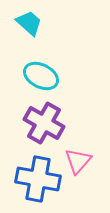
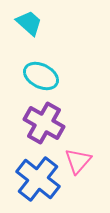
blue cross: rotated 27 degrees clockwise
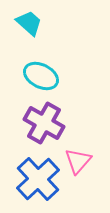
blue cross: rotated 9 degrees clockwise
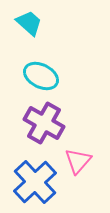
blue cross: moved 3 px left, 3 px down
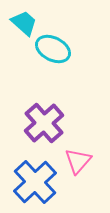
cyan trapezoid: moved 5 px left
cyan ellipse: moved 12 px right, 27 px up
purple cross: rotated 18 degrees clockwise
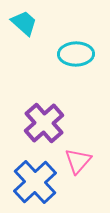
cyan ellipse: moved 23 px right, 5 px down; rotated 28 degrees counterclockwise
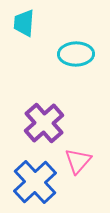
cyan trapezoid: rotated 128 degrees counterclockwise
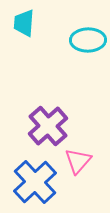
cyan ellipse: moved 12 px right, 14 px up
purple cross: moved 4 px right, 3 px down
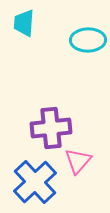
purple cross: moved 3 px right, 2 px down; rotated 36 degrees clockwise
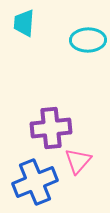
blue cross: rotated 21 degrees clockwise
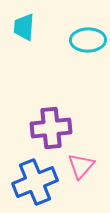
cyan trapezoid: moved 4 px down
pink triangle: moved 3 px right, 5 px down
